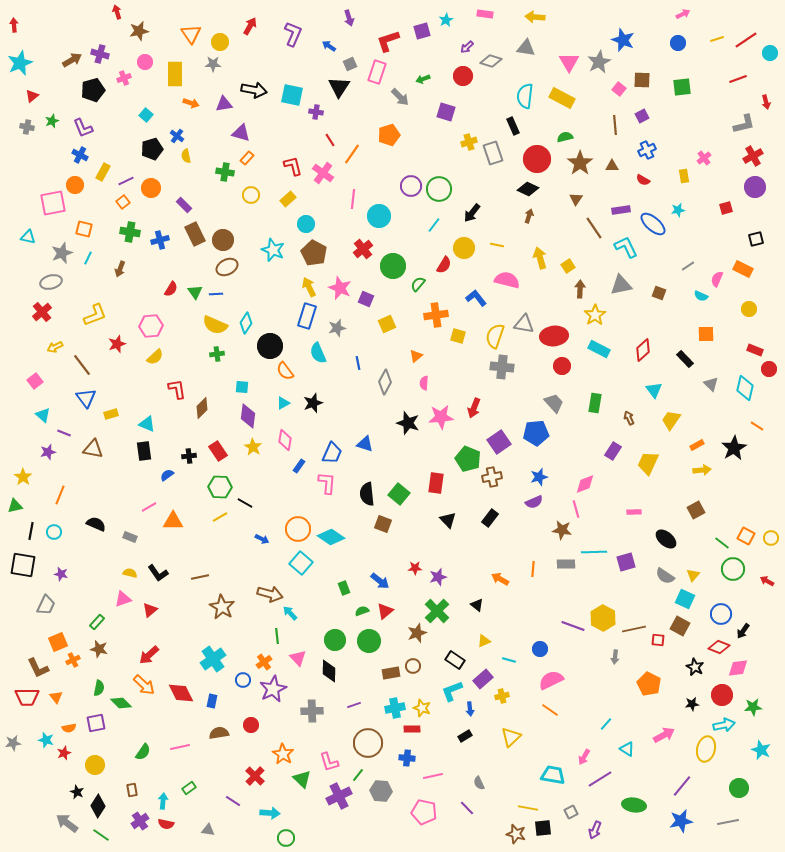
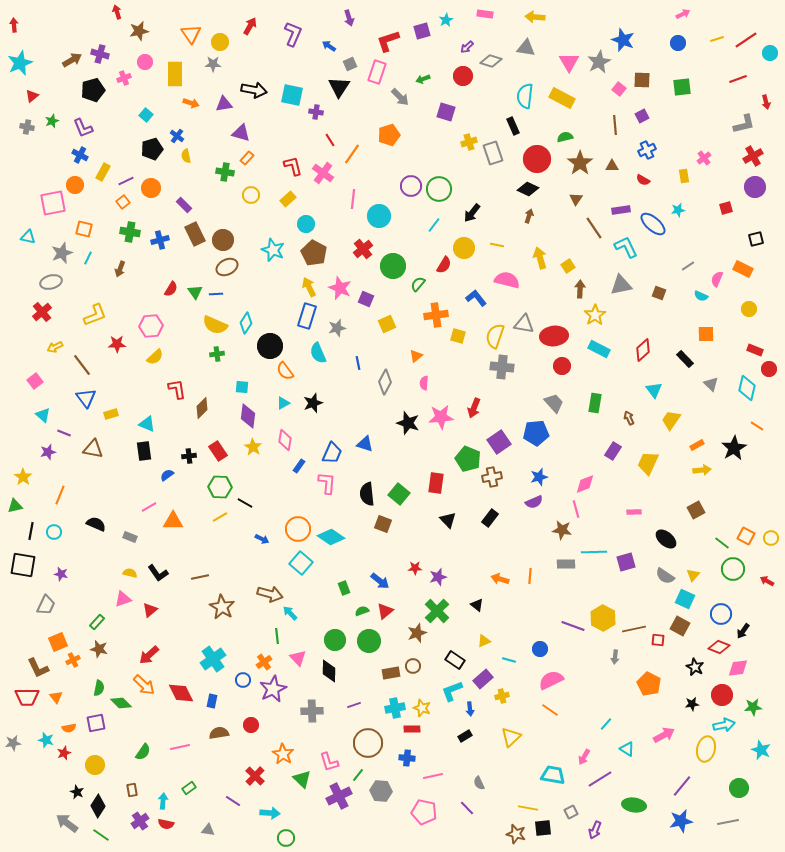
red star at (117, 344): rotated 18 degrees clockwise
cyan diamond at (745, 388): moved 2 px right
orange line at (533, 569): moved 3 px left, 7 px down
orange arrow at (500, 579): rotated 12 degrees counterclockwise
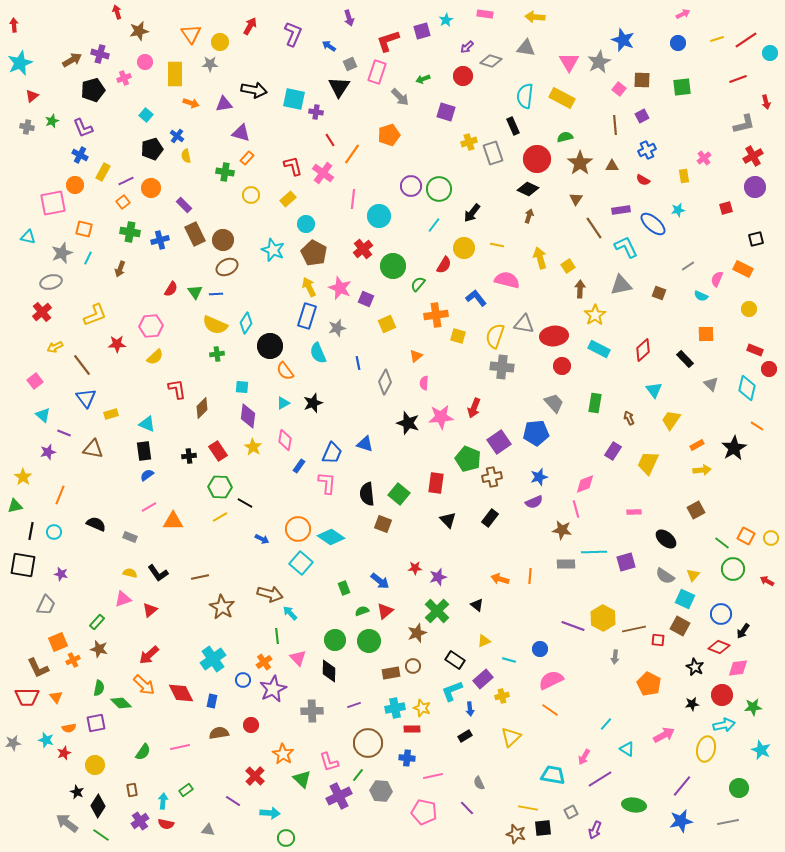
gray star at (213, 64): moved 3 px left
cyan square at (292, 95): moved 2 px right, 4 px down
blue semicircle at (167, 475): moved 20 px left
green rectangle at (189, 788): moved 3 px left, 2 px down
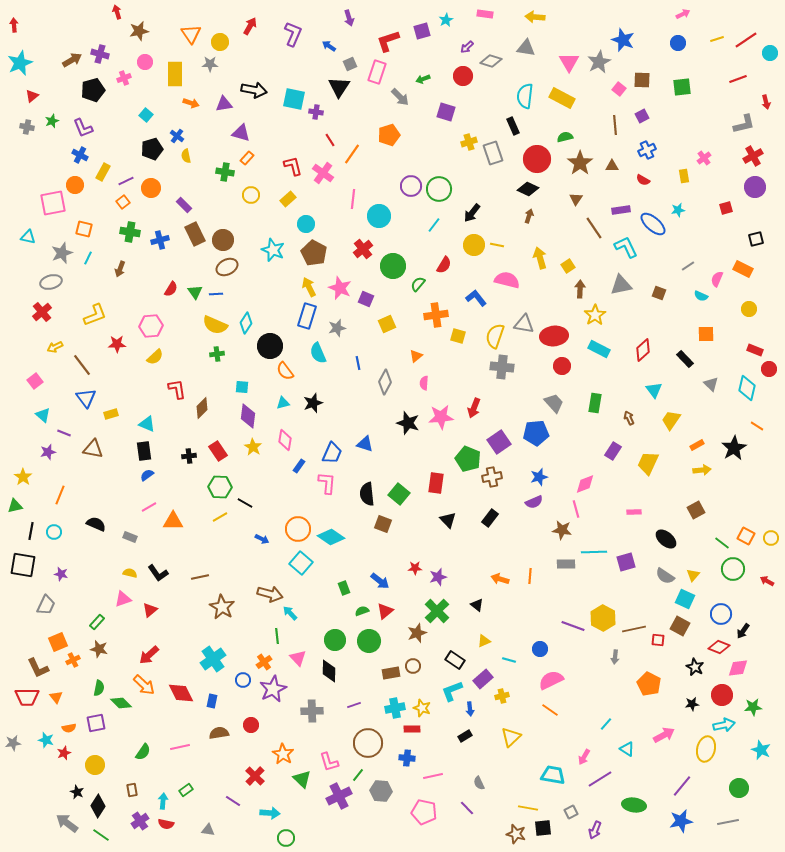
yellow circle at (464, 248): moved 10 px right, 3 px up
cyan triangle at (283, 403): rotated 16 degrees clockwise
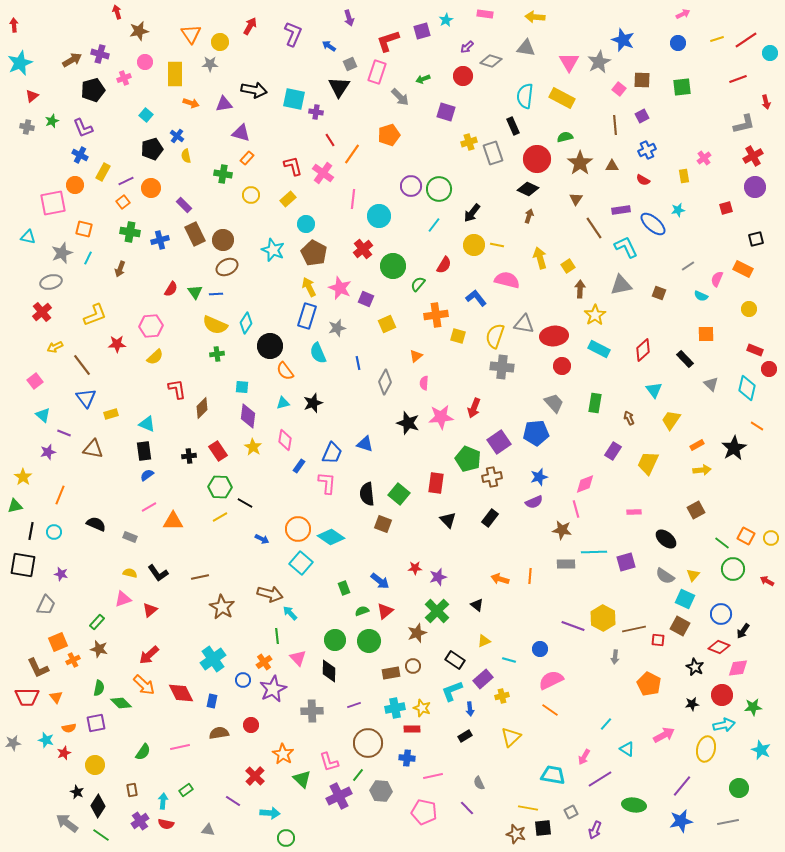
green cross at (225, 172): moved 2 px left, 2 px down
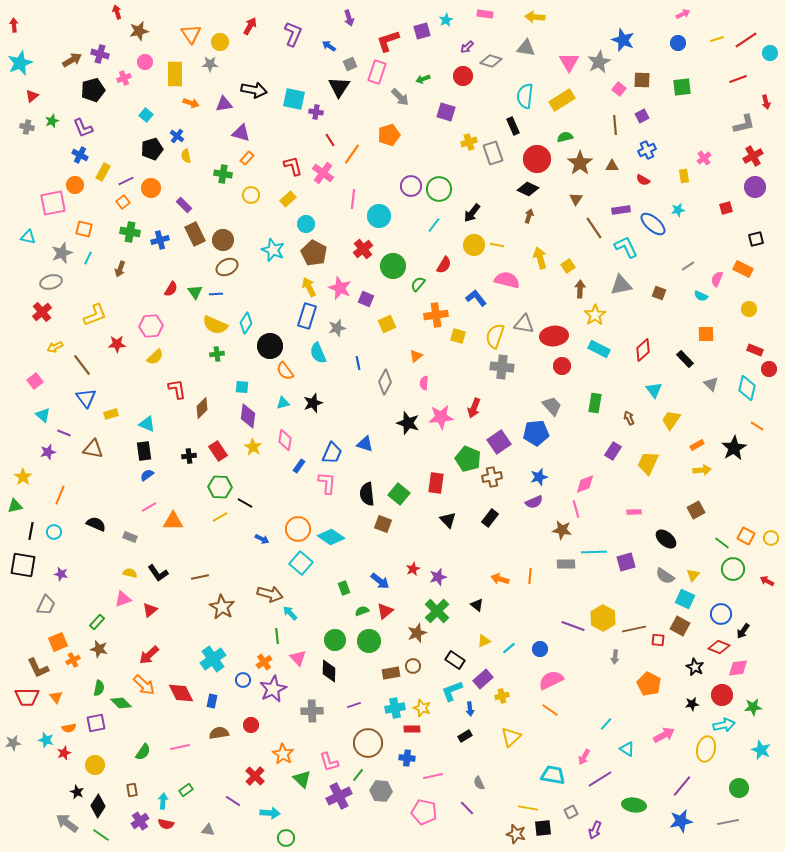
yellow rectangle at (562, 98): moved 2 px down; rotated 60 degrees counterclockwise
gray trapezoid at (554, 403): moved 2 px left, 3 px down
red star at (415, 568): moved 2 px left, 1 px down; rotated 24 degrees counterclockwise
cyan line at (509, 660): moved 12 px up; rotated 56 degrees counterclockwise
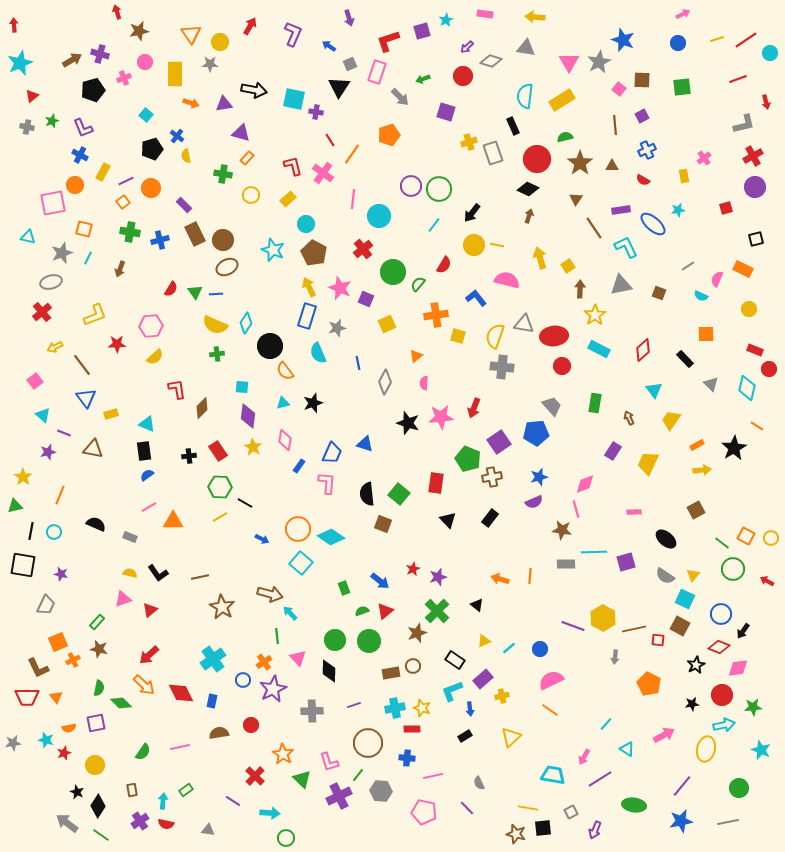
green circle at (393, 266): moved 6 px down
black star at (695, 667): moved 1 px right, 2 px up; rotated 18 degrees clockwise
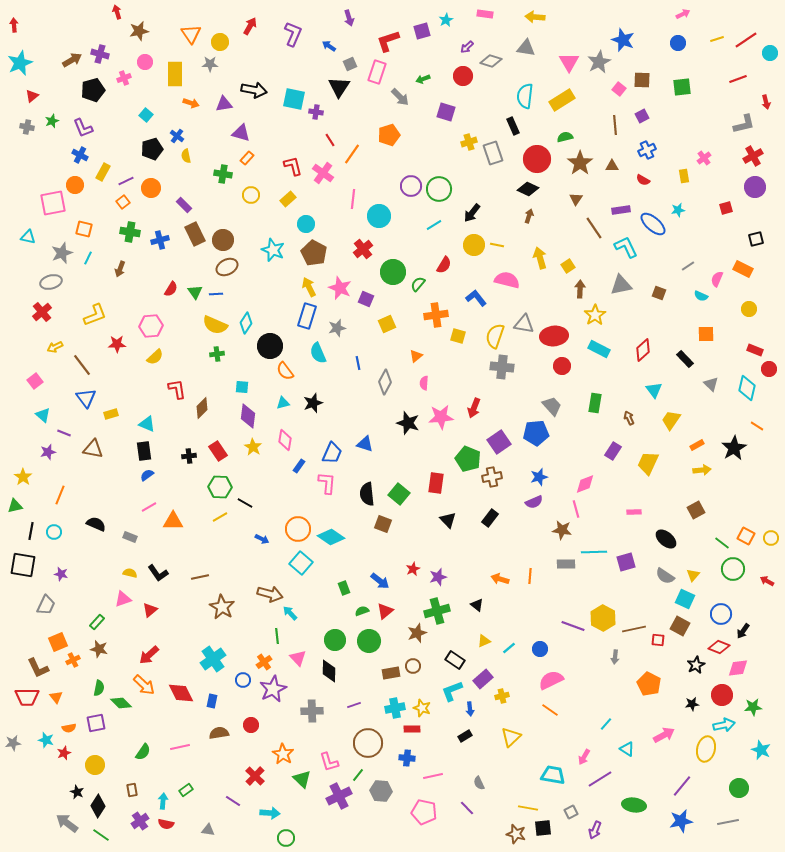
cyan line at (434, 225): rotated 21 degrees clockwise
green cross at (437, 611): rotated 30 degrees clockwise
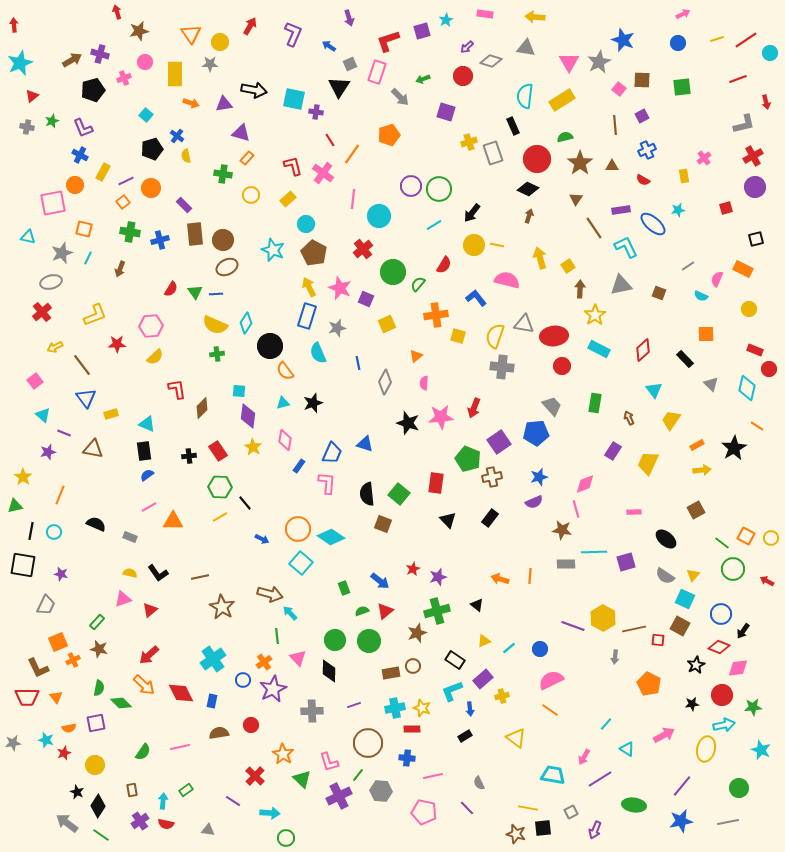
brown rectangle at (195, 234): rotated 20 degrees clockwise
cyan square at (242, 387): moved 3 px left, 4 px down
black line at (245, 503): rotated 21 degrees clockwise
yellow triangle at (511, 737): moved 5 px right, 1 px down; rotated 40 degrees counterclockwise
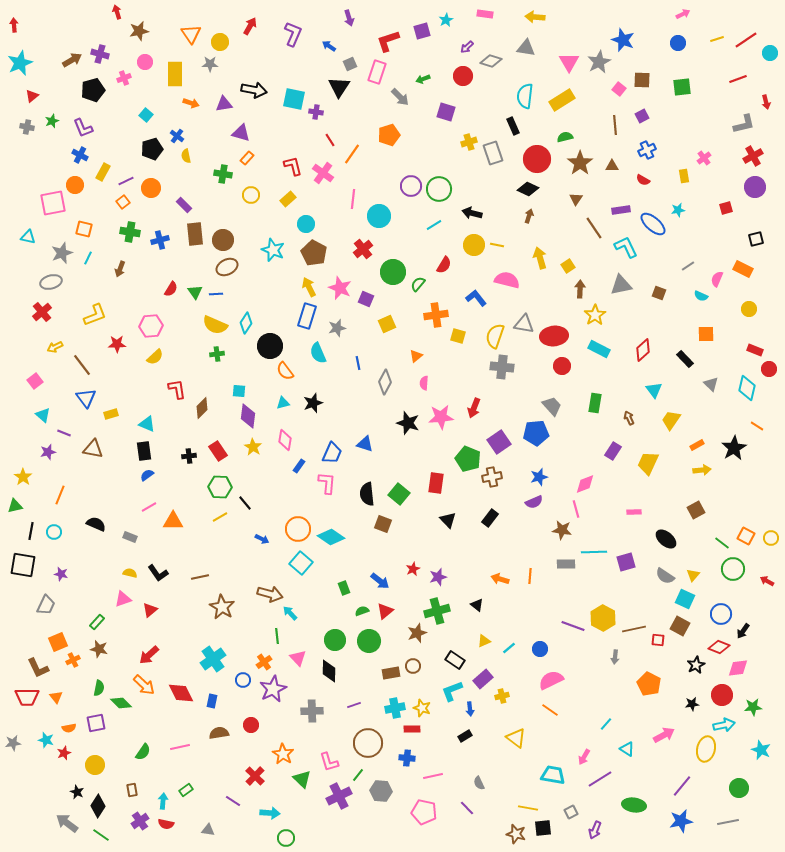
black arrow at (472, 213): rotated 66 degrees clockwise
